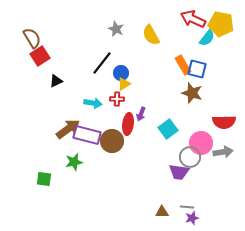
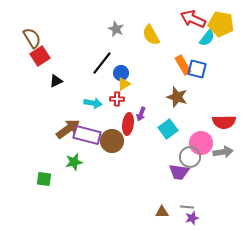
brown star: moved 15 px left, 4 px down
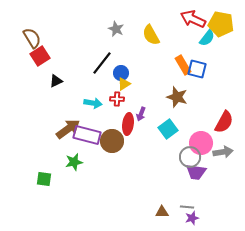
red semicircle: rotated 60 degrees counterclockwise
purple trapezoid: moved 17 px right
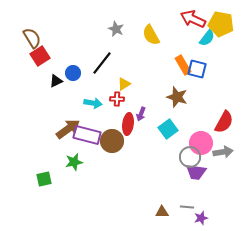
blue circle: moved 48 px left
green square: rotated 21 degrees counterclockwise
purple star: moved 9 px right
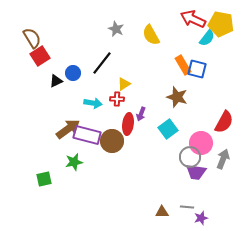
gray arrow: moved 7 px down; rotated 60 degrees counterclockwise
